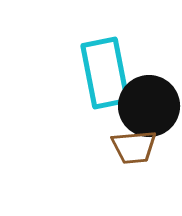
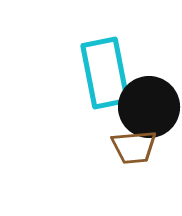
black circle: moved 1 px down
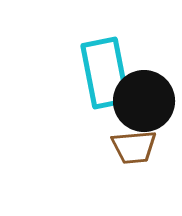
black circle: moved 5 px left, 6 px up
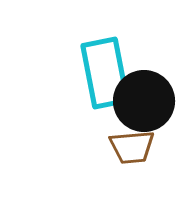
brown trapezoid: moved 2 px left
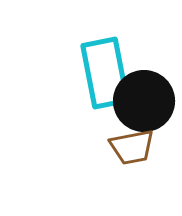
brown trapezoid: rotated 6 degrees counterclockwise
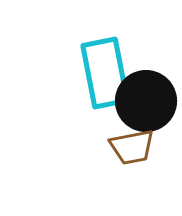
black circle: moved 2 px right
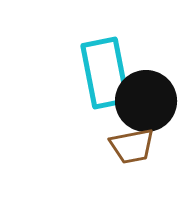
brown trapezoid: moved 1 px up
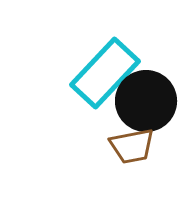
cyan rectangle: rotated 54 degrees clockwise
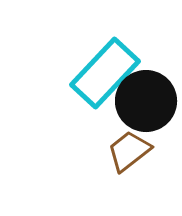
brown trapezoid: moved 3 px left, 5 px down; rotated 153 degrees clockwise
